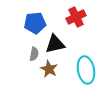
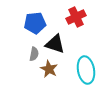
black triangle: rotated 30 degrees clockwise
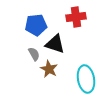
red cross: rotated 18 degrees clockwise
blue pentagon: moved 1 px right, 2 px down
gray semicircle: rotated 40 degrees counterclockwise
cyan ellipse: moved 9 px down
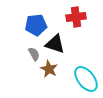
cyan ellipse: rotated 28 degrees counterclockwise
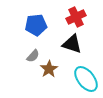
red cross: rotated 18 degrees counterclockwise
black triangle: moved 17 px right
gray semicircle: moved 1 px left, 2 px down; rotated 72 degrees clockwise
brown star: rotated 12 degrees clockwise
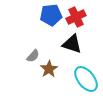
blue pentagon: moved 15 px right, 10 px up
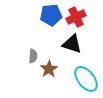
gray semicircle: rotated 40 degrees counterclockwise
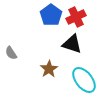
blue pentagon: rotated 30 degrees counterclockwise
gray semicircle: moved 22 px left, 3 px up; rotated 144 degrees clockwise
cyan ellipse: moved 2 px left, 1 px down
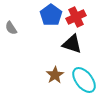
gray semicircle: moved 25 px up
brown star: moved 6 px right, 6 px down
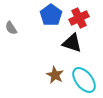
red cross: moved 3 px right, 1 px down
black triangle: moved 1 px up
brown star: rotated 12 degrees counterclockwise
